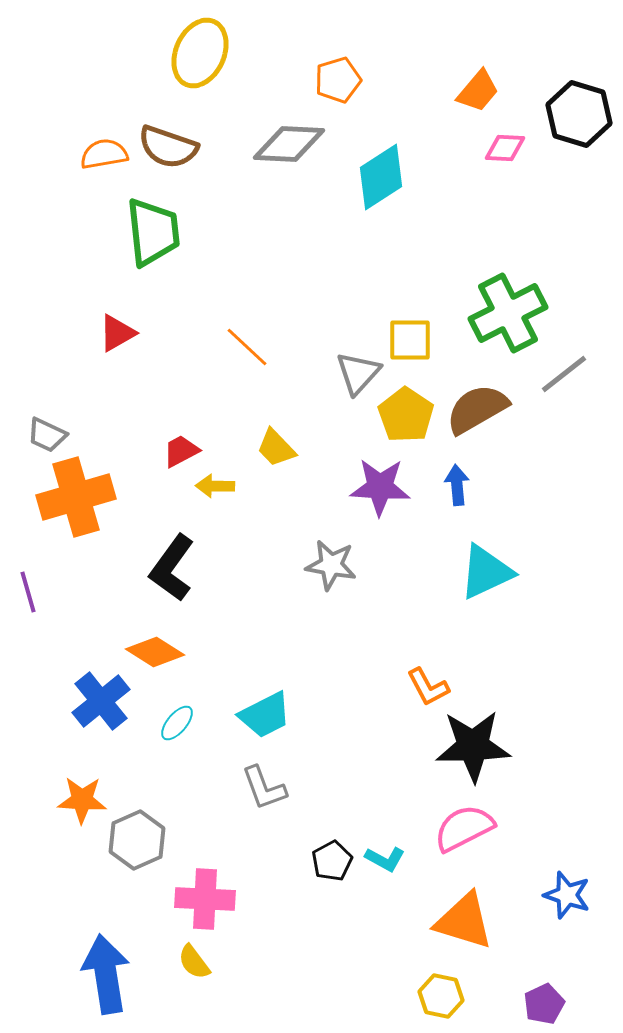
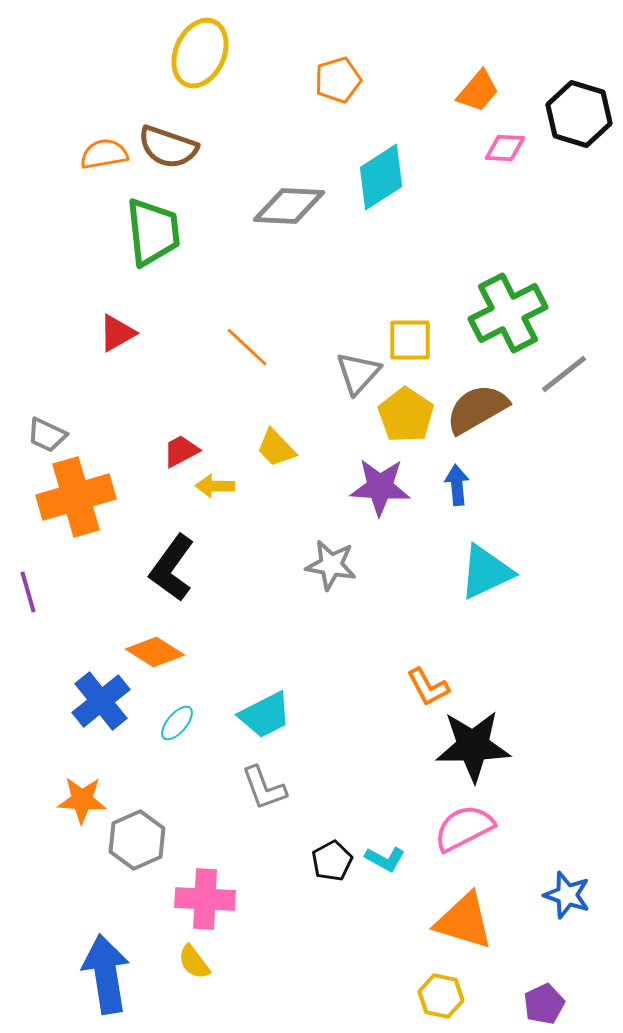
gray diamond at (289, 144): moved 62 px down
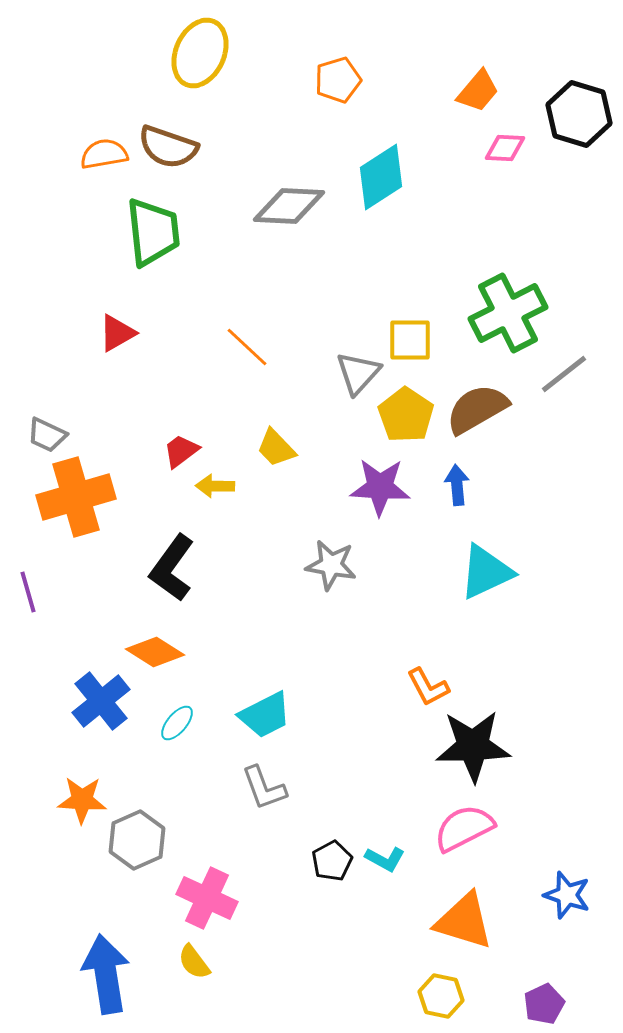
red trapezoid at (181, 451): rotated 9 degrees counterclockwise
pink cross at (205, 899): moved 2 px right, 1 px up; rotated 22 degrees clockwise
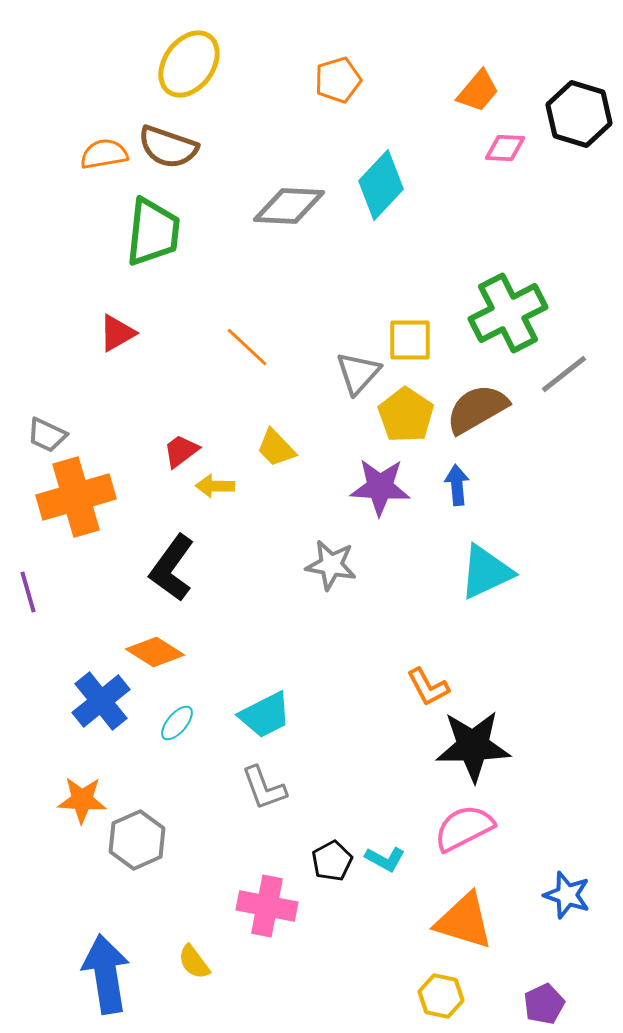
yellow ellipse at (200, 53): moved 11 px left, 11 px down; rotated 12 degrees clockwise
cyan diamond at (381, 177): moved 8 px down; rotated 14 degrees counterclockwise
green trapezoid at (153, 232): rotated 12 degrees clockwise
pink cross at (207, 898): moved 60 px right, 8 px down; rotated 14 degrees counterclockwise
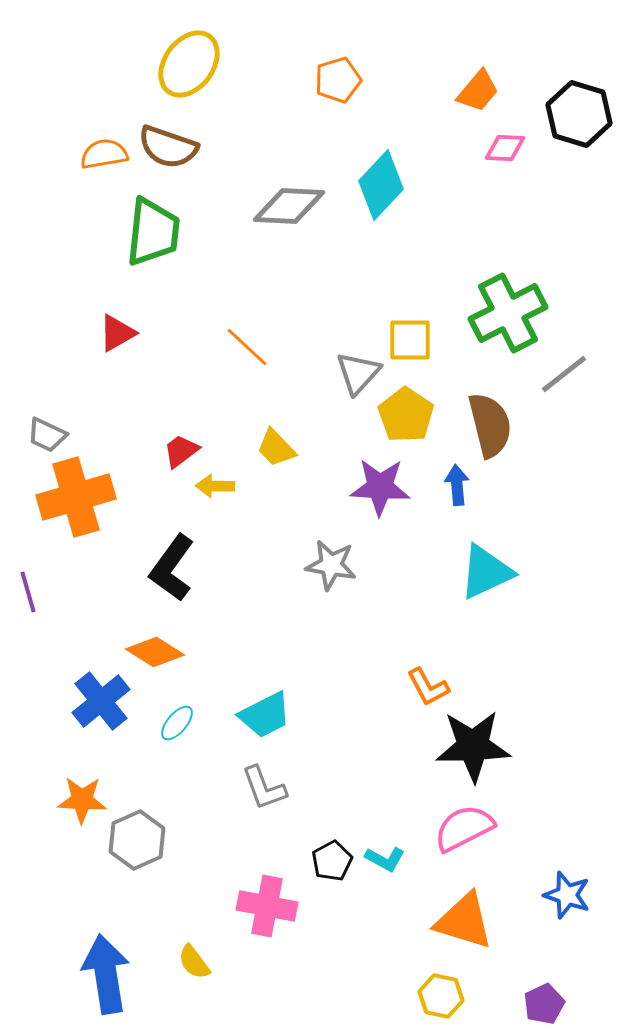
brown semicircle at (477, 409): moved 13 px right, 16 px down; rotated 106 degrees clockwise
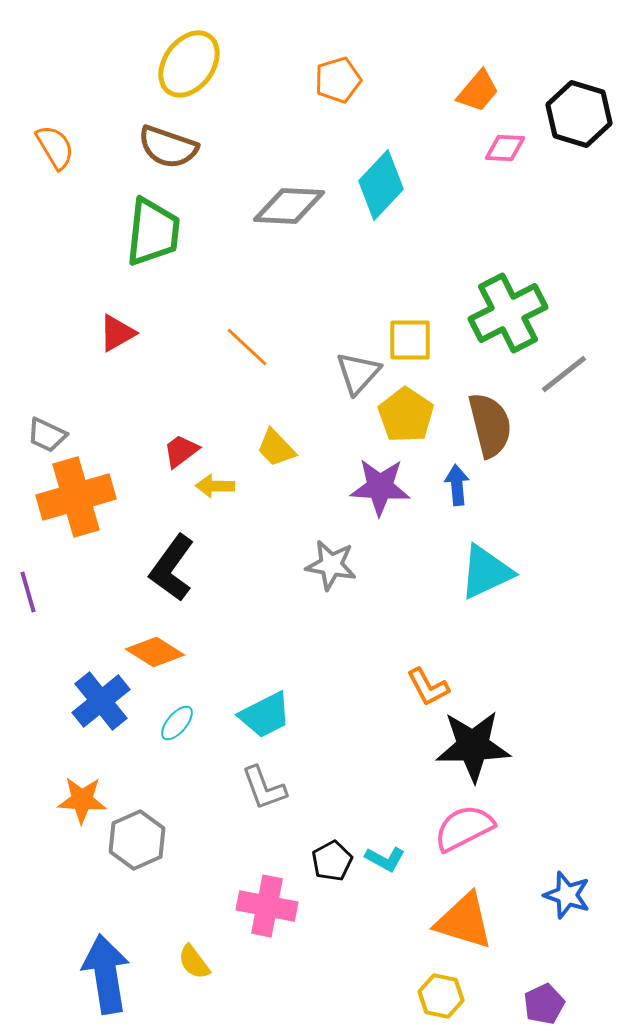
orange semicircle at (104, 154): moved 49 px left, 7 px up; rotated 69 degrees clockwise
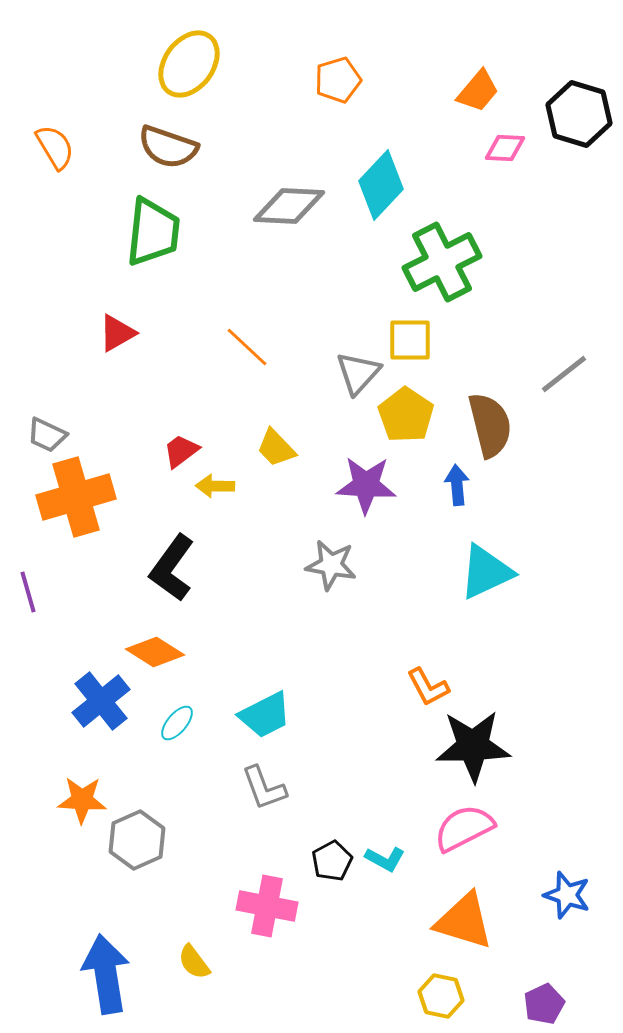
green cross at (508, 313): moved 66 px left, 51 px up
purple star at (380, 487): moved 14 px left, 2 px up
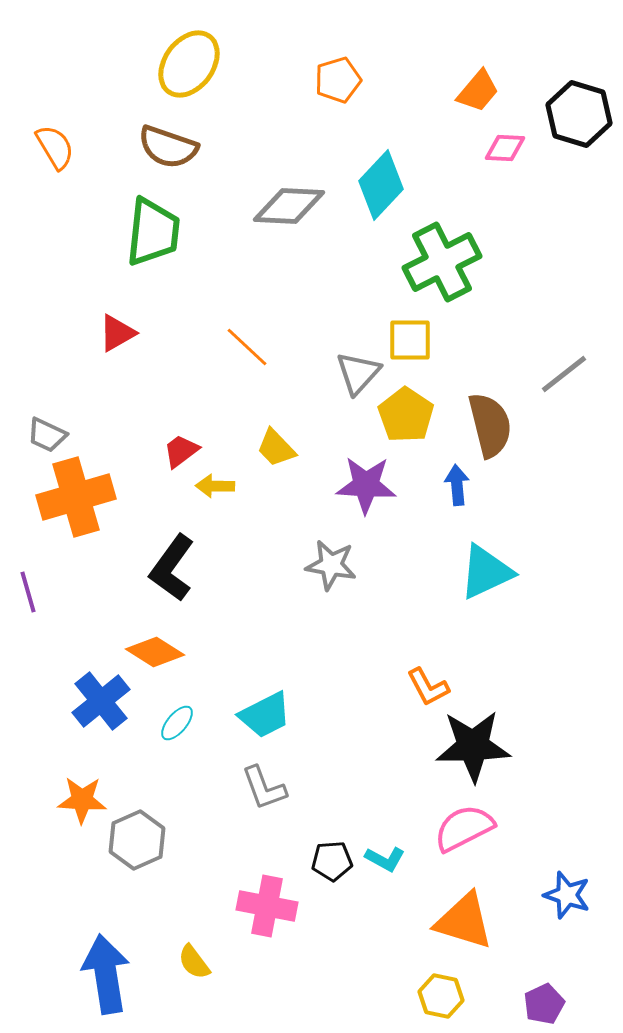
black pentagon at (332, 861): rotated 24 degrees clockwise
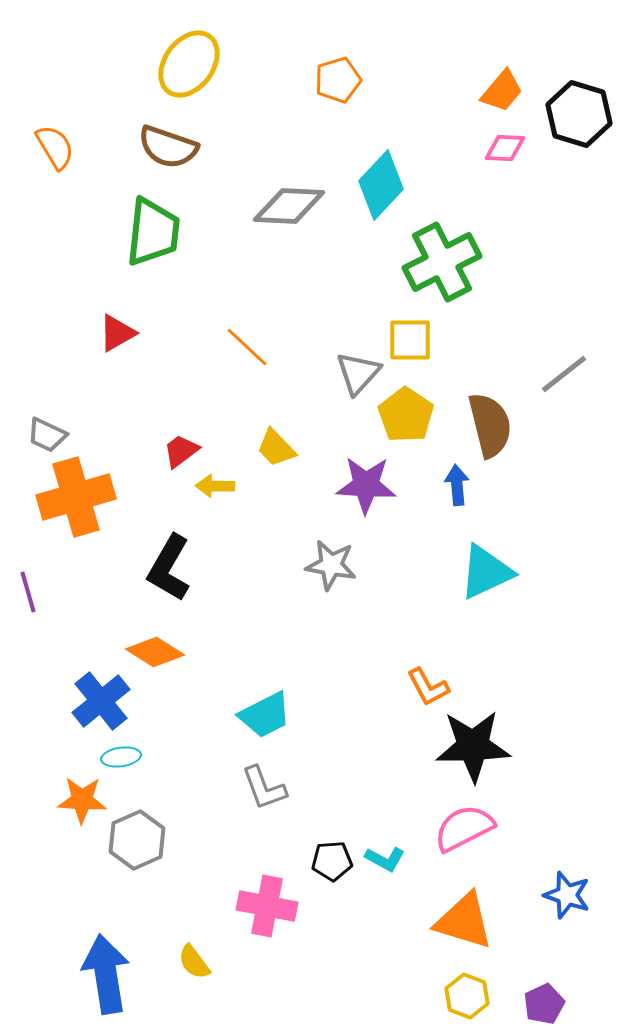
orange trapezoid at (478, 91): moved 24 px right
black L-shape at (172, 568): moved 3 px left; rotated 6 degrees counterclockwise
cyan ellipse at (177, 723): moved 56 px left, 34 px down; rotated 42 degrees clockwise
yellow hexagon at (441, 996): moved 26 px right; rotated 9 degrees clockwise
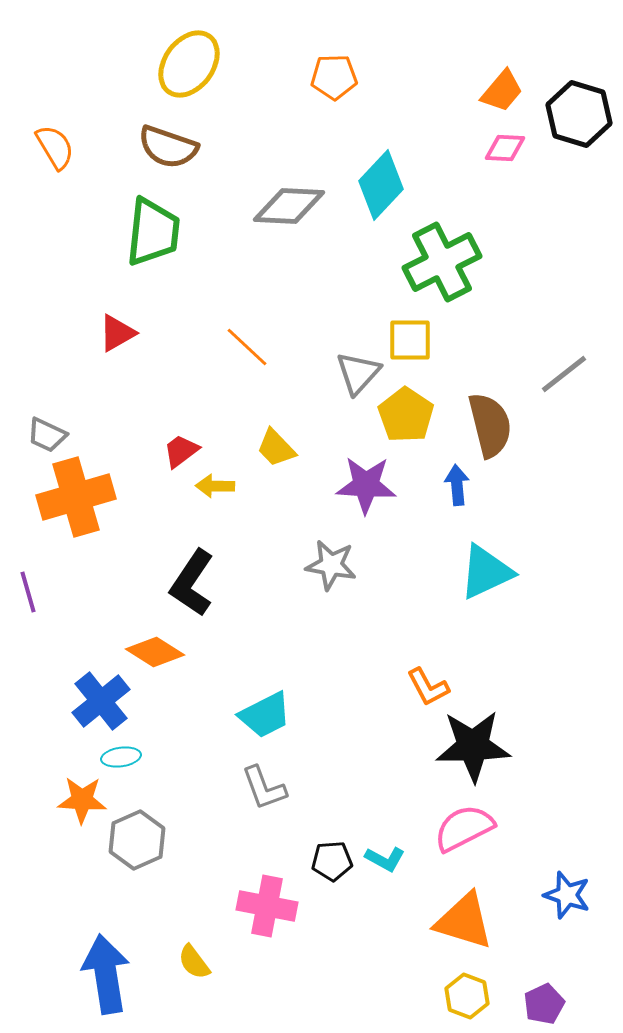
orange pentagon at (338, 80): moved 4 px left, 3 px up; rotated 15 degrees clockwise
black L-shape at (169, 568): moved 23 px right, 15 px down; rotated 4 degrees clockwise
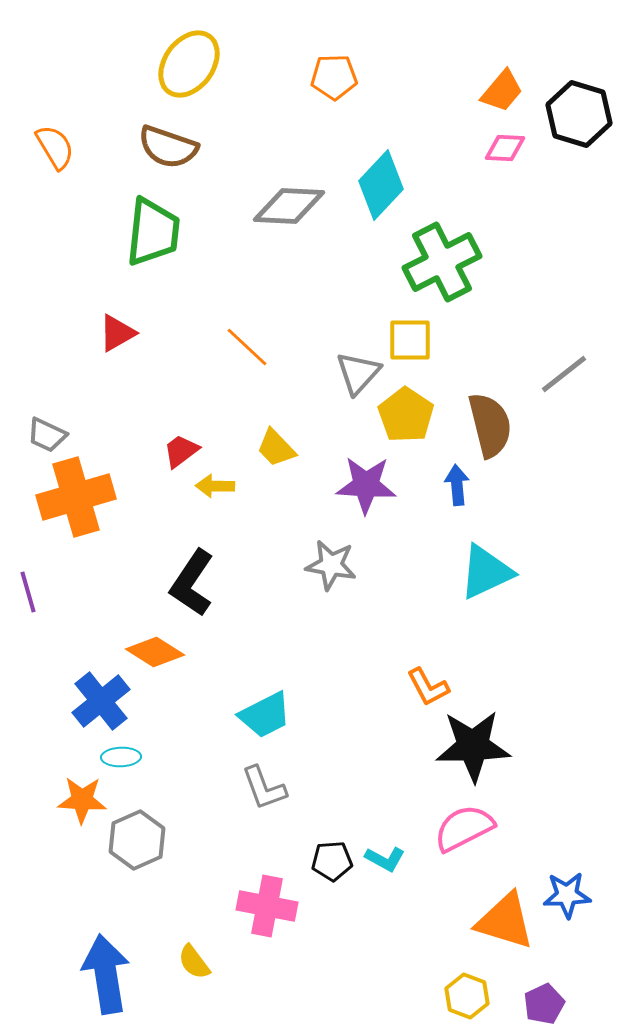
cyan ellipse at (121, 757): rotated 6 degrees clockwise
blue star at (567, 895): rotated 21 degrees counterclockwise
orange triangle at (464, 921): moved 41 px right
